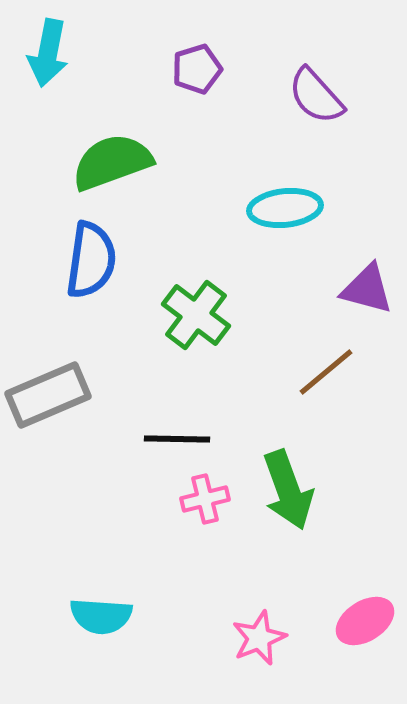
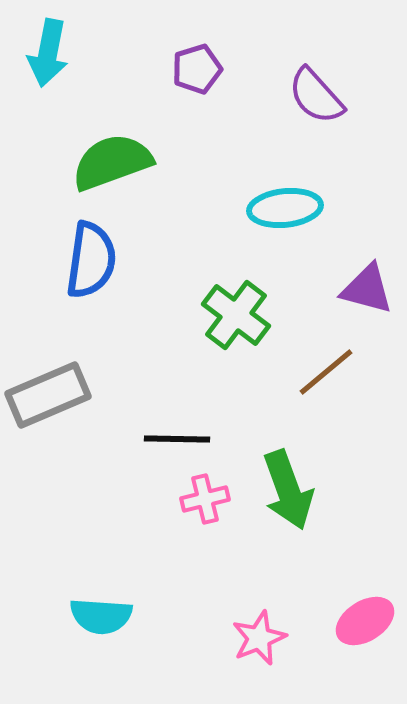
green cross: moved 40 px right
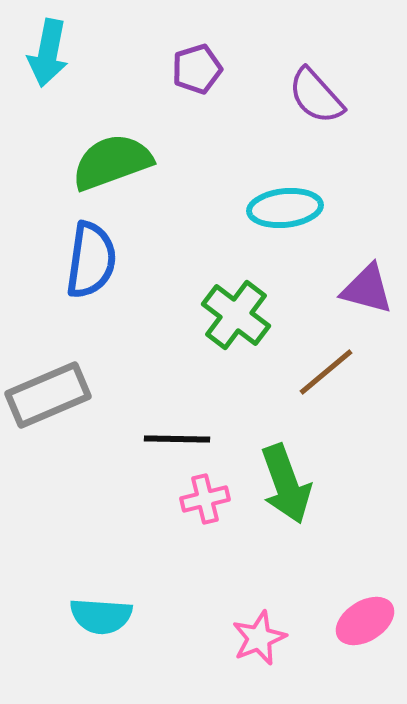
green arrow: moved 2 px left, 6 px up
